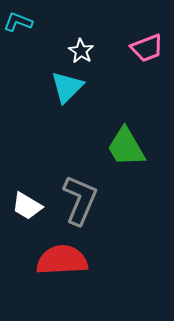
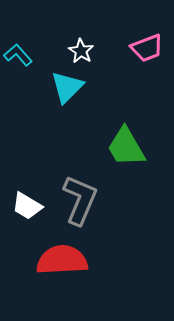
cyan L-shape: moved 33 px down; rotated 28 degrees clockwise
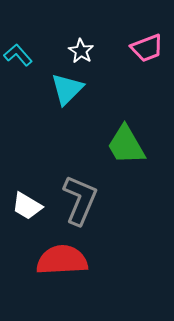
cyan triangle: moved 2 px down
green trapezoid: moved 2 px up
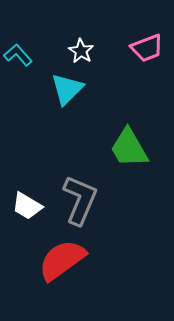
green trapezoid: moved 3 px right, 3 px down
red semicircle: rotated 33 degrees counterclockwise
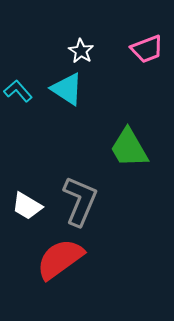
pink trapezoid: moved 1 px down
cyan L-shape: moved 36 px down
cyan triangle: rotated 42 degrees counterclockwise
gray L-shape: moved 1 px down
red semicircle: moved 2 px left, 1 px up
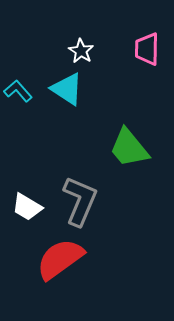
pink trapezoid: rotated 112 degrees clockwise
green trapezoid: rotated 9 degrees counterclockwise
white trapezoid: moved 1 px down
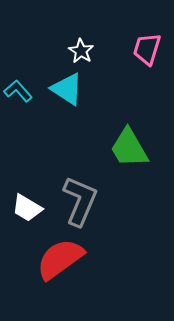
pink trapezoid: rotated 16 degrees clockwise
green trapezoid: rotated 9 degrees clockwise
white trapezoid: moved 1 px down
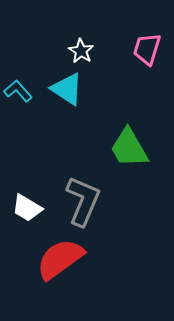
gray L-shape: moved 3 px right
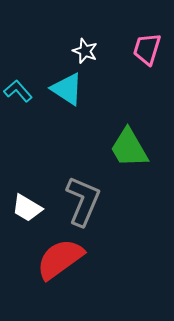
white star: moved 4 px right; rotated 10 degrees counterclockwise
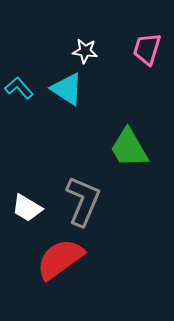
white star: rotated 15 degrees counterclockwise
cyan L-shape: moved 1 px right, 3 px up
